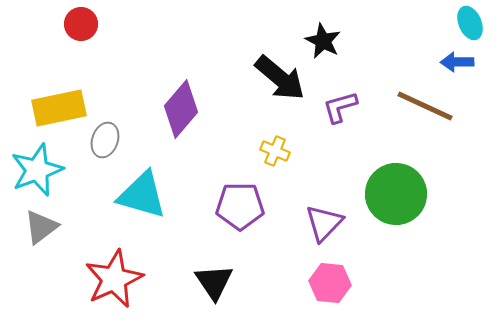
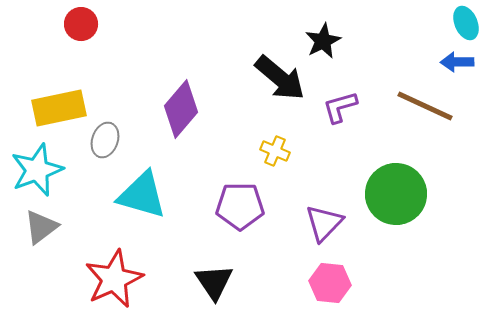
cyan ellipse: moved 4 px left
black star: rotated 18 degrees clockwise
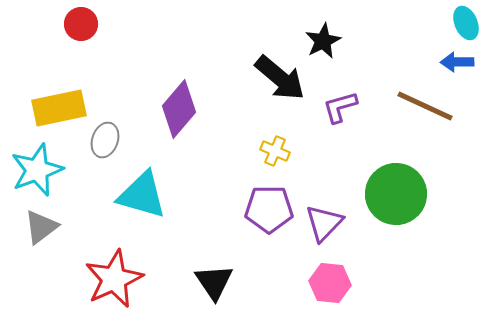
purple diamond: moved 2 px left
purple pentagon: moved 29 px right, 3 px down
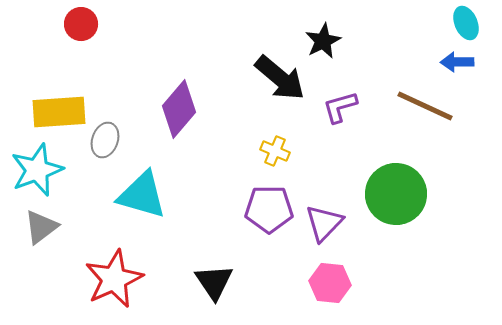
yellow rectangle: moved 4 px down; rotated 8 degrees clockwise
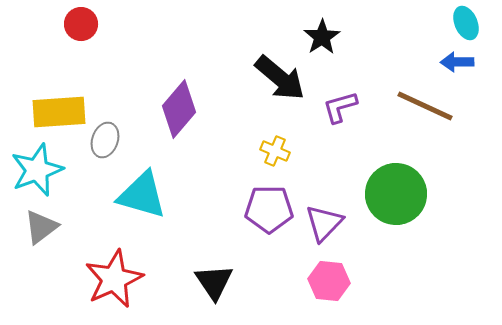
black star: moved 1 px left, 4 px up; rotated 6 degrees counterclockwise
pink hexagon: moved 1 px left, 2 px up
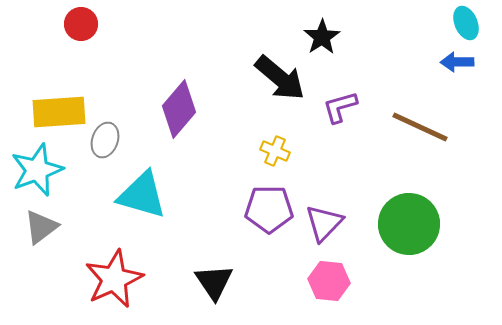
brown line: moved 5 px left, 21 px down
green circle: moved 13 px right, 30 px down
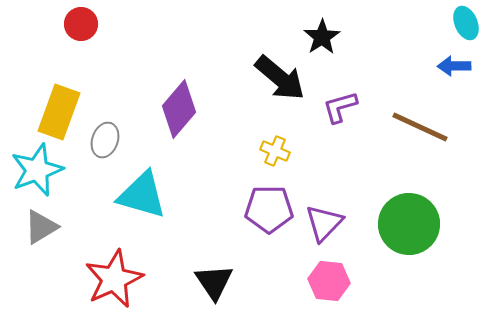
blue arrow: moved 3 px left, 4 px down
yellow rectangle: rotated 66 degrees counterclockwise
gray triangle: rotated 6 degrees clockwise
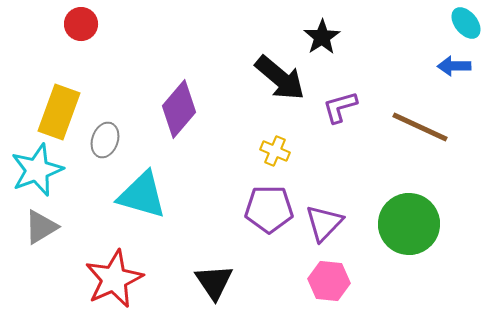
cyan ellipse: rotated 16 degrees counterclockwise
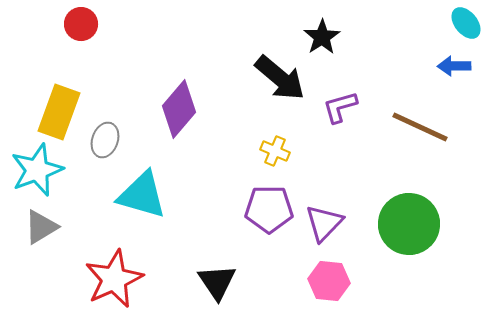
black triangle: moved 3 px right
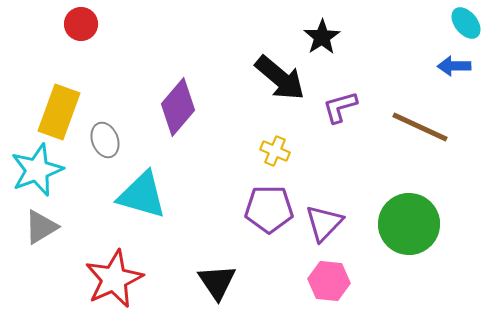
purple diamond: moved 1 px left, 2 px up
gray ellipse: rotated 40 degrees counterclockwise
